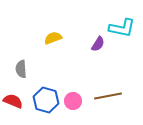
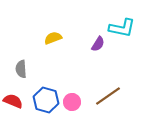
brown line: rotated 24 degrees counterclockwise
pink circle: moved 1 px left, 1 px down
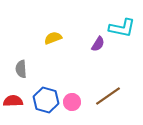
red semicircle: rotated 24 degrees counterclockwise
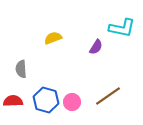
purple semicircle: moved 2 px left, 3 px down
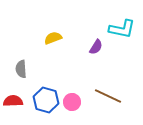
cyan L-shape: moved 1 px down
brown line: rotated 60 degrees clockwise
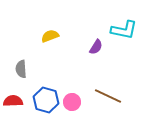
cyan L-shape: moved 2 px right, 1 px down
yellow semicircle: moved 3 px left, 2 px up
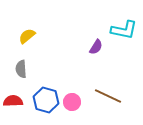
yellow semicircle: moved 23 px left; rotated 18 degrees counterclockwise
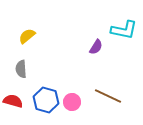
red semicircle: rotated 18 degrees clockwise
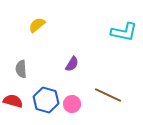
cyan L-shape: moved 2 px down
yellow semicircle: moved 10 px right, 11 px up
purple semicircle: moved 24 px left, 17 px down
brown line: moved 1 px up
pink circle: moved 2 px down
